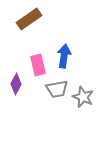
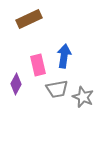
brown rectangle: rotated 10 degrees clockwise
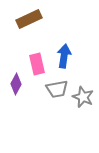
pink rectangle: moved 1 px left, 1 px up
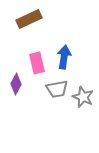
blue arrow: moved 1 px down
pink rectangle: moved 1 px up
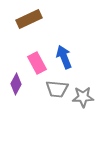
blue arrow: rotated 30 degrees counterclockwise
pink rectangle: rotated 15 degrees counterclockwise
gray trapezoid: rotated 15 degrees clockwise
gray star: rotated 25 degrees counterclockwise
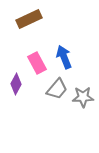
gray trapezoid: rotated 55 degrees counterclockwise
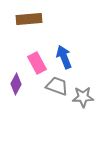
brown rectangle: rotated 20 degrees clockwise
gray trapezoid: moved 3 px up; rotated 110 degrees counterclockwise
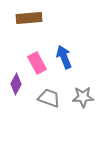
brown rectangle: moved 1 px up
gray trapezoid: moved 8 px left, 12 px down
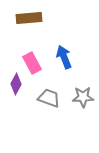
pink rectangle: moved 5 px left
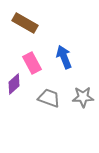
brown rectangle: moved 4 px left, 5 px down; rotated 35 degrees clockwise
purple diamond: moved 2 px left; rotated 20 degrees clockwise
